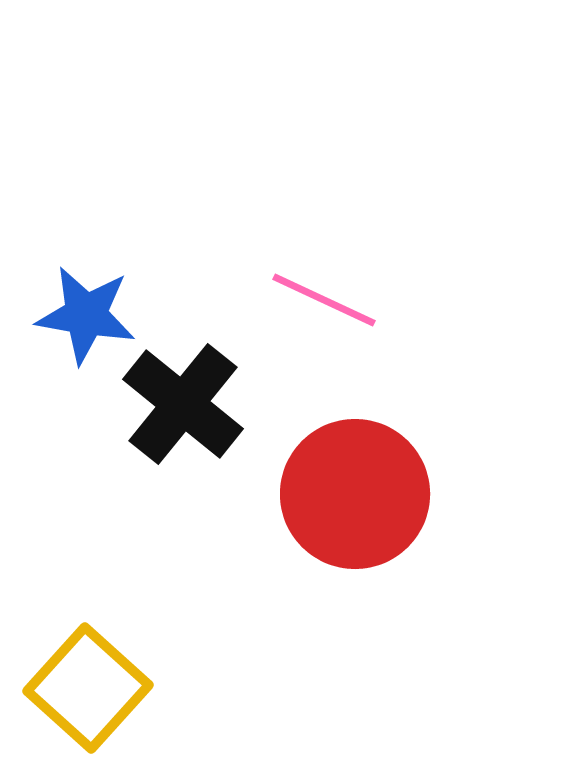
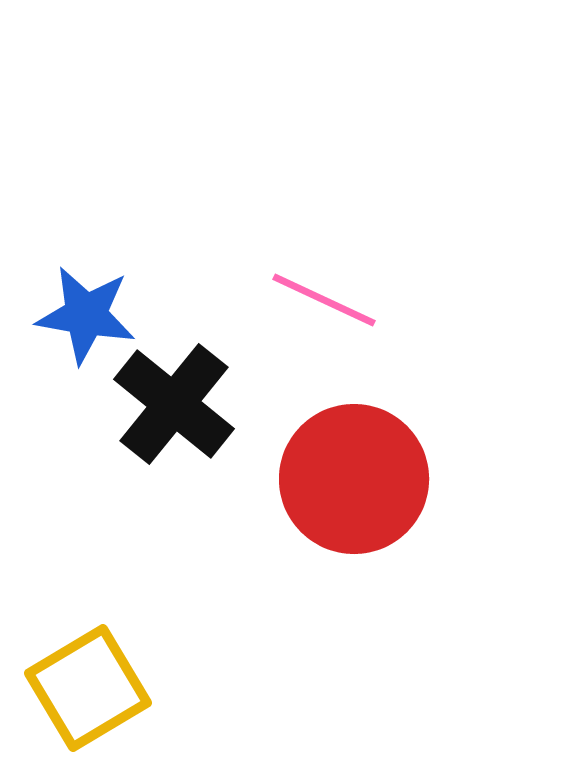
black cross: moved 9 px left
red circle: moved 1 px left, 15 px up
yellow square: rotated 17 degrees clockwise
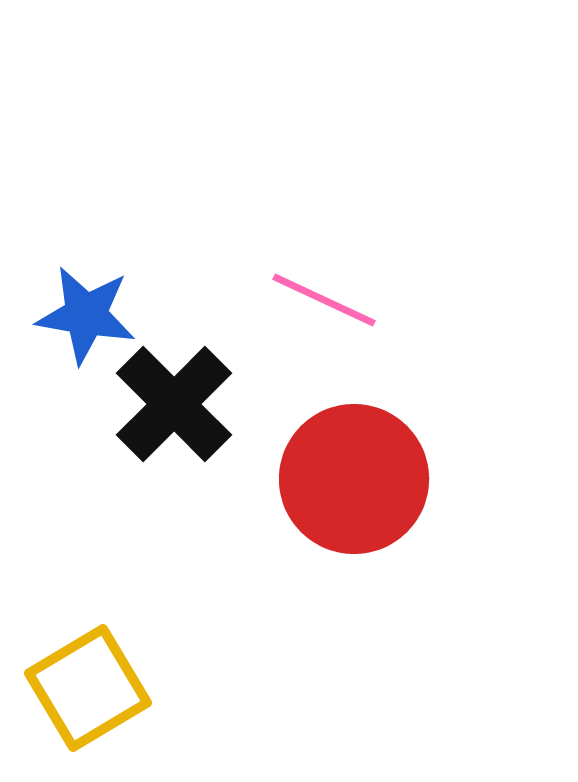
black cross: rotated 6 degrees clockwise
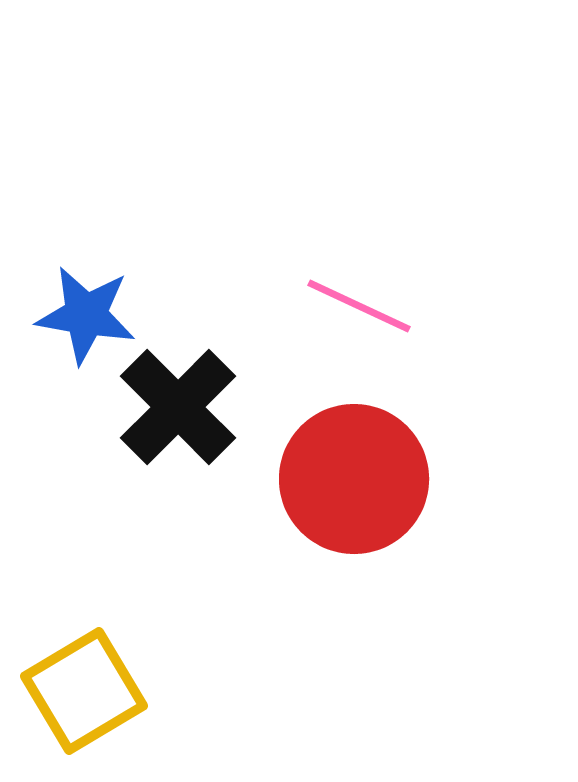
pink line: moved 35 px right, 6 px down
black cross: moved 4 px right, 3 px down
yellow square: moved 4 px left, 3 px down
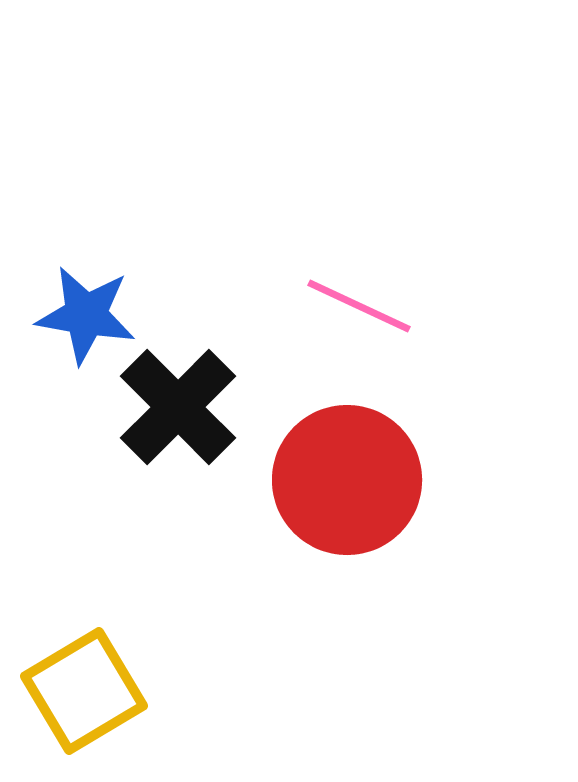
red circle: moved 7 px left, 1 px down
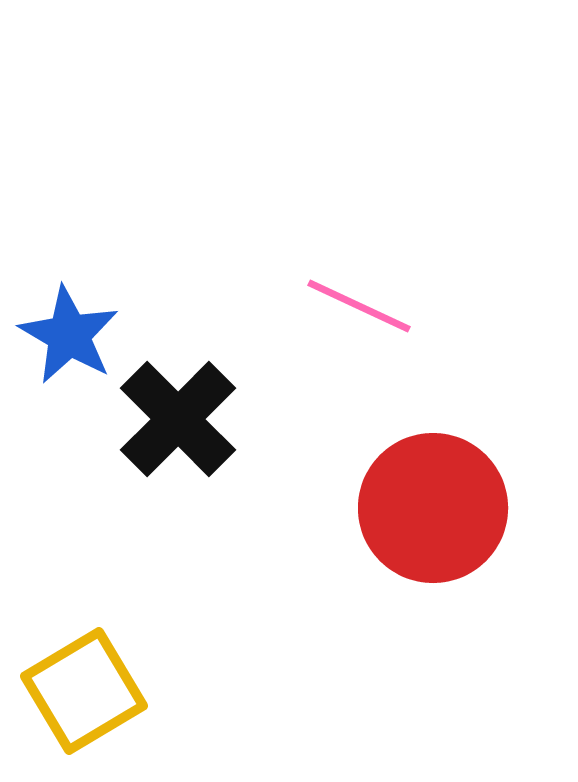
blue star: moved 17 px left, 20 px down; rotated 20 degrees clockwise
black cross: moved 12 px down
red circle: moved 86 px right, 28 px down
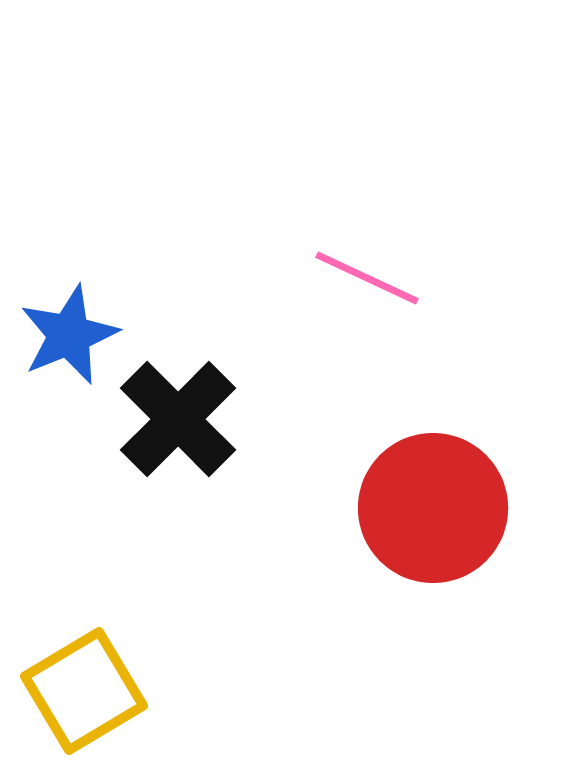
pink line: moved 8 px right, 28 px up
blue star: rotated 20 degrees clockwise
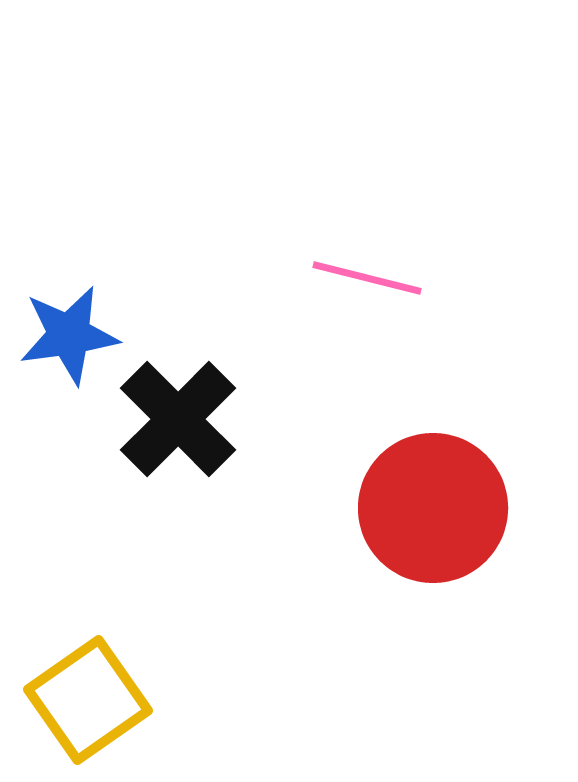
pink line: rotated 11 degrees counterclockwise
blue star: rotated 14 degrees clockwise
yellow square: moved 4 px right, 9 px down; rotated 4 degrees counterclockwise
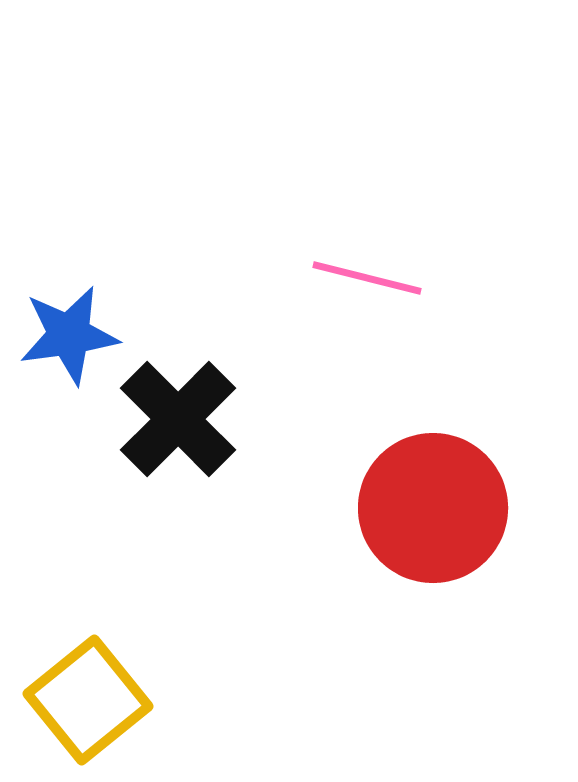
yellow square: rotated 4 degrees counterclockwise
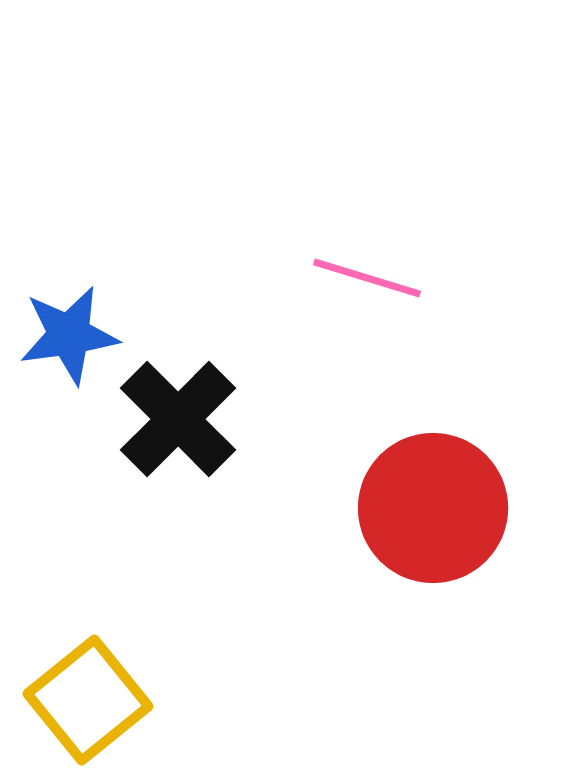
pink line: rotated 3 degrees clockwise
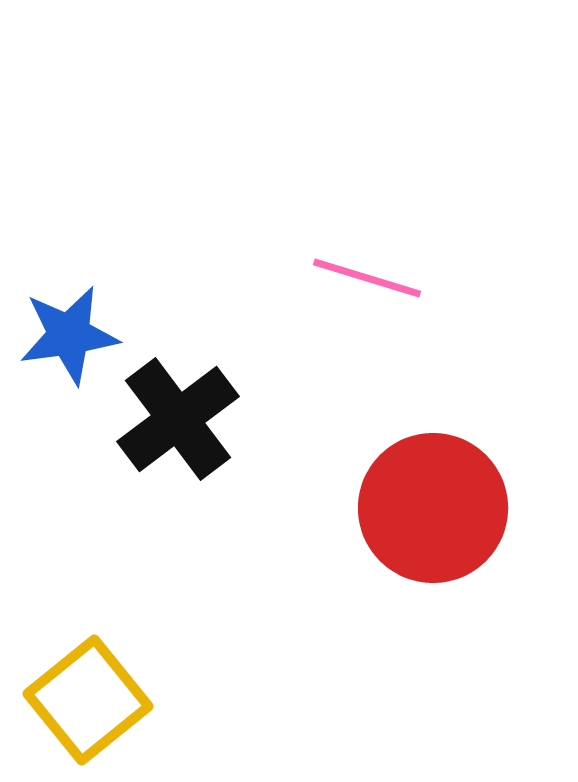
black cross: rotated 8 degrees clockwise
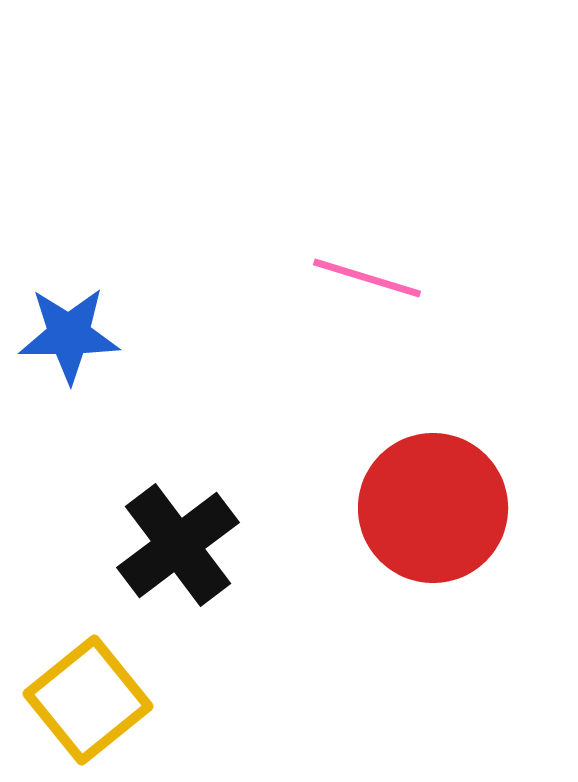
blue star: rotated 8 degrees clockwise
black cross: moved 126 px down
